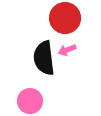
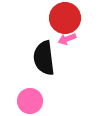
pink arrow: moved 11 px up
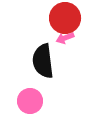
pink arrow: moved 2 px left, 1 px up
black semicircle: moved 1 px left, 3 px down
